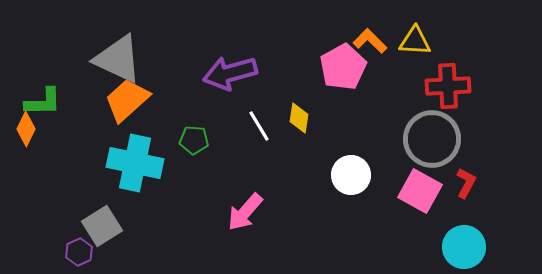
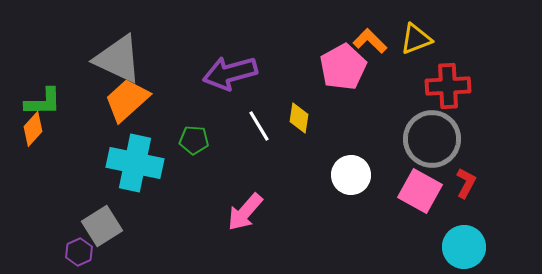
yellow triangle: moved 1 px right, 2 px up; rotated 24 degrees counterclockwise
orange diamond: moved 7 px right; rotated 16 degrees clockwise
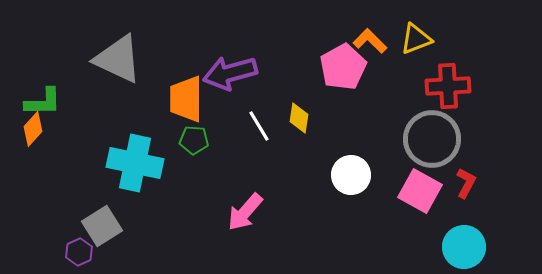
orange trapezoid: moved 59 px right, 1 px up; rotated 48 degrees counterclockwise
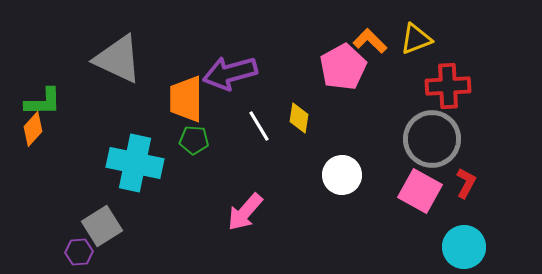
white circle: moved 9 px left
purple hexagon: rotated 20 degrees clockwise
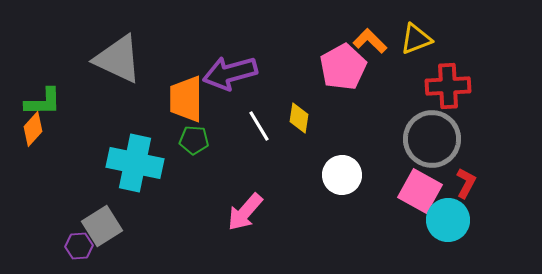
cyan circle: moved 16 px left, 27 px up
purple hexagon: moved 6 px up
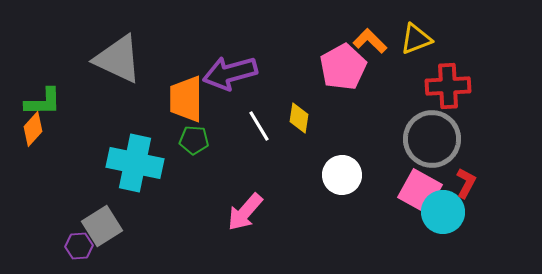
cyan circle: moved 5 px left, 8 px up
